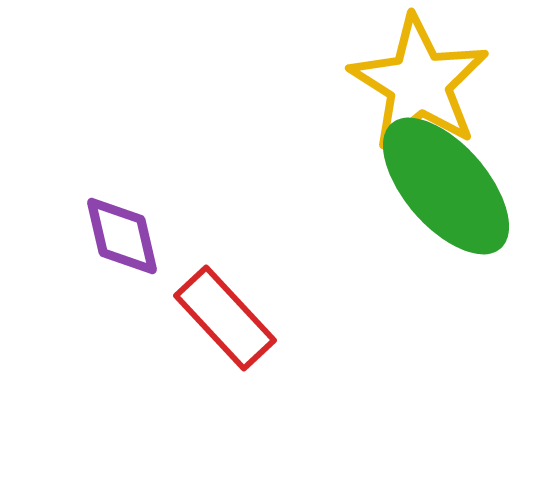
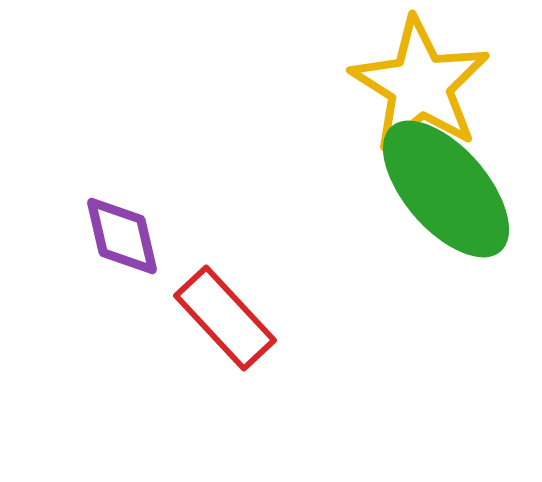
yellow star: moved 1 px right, 2 px down
green ellipse: moved 3 px down
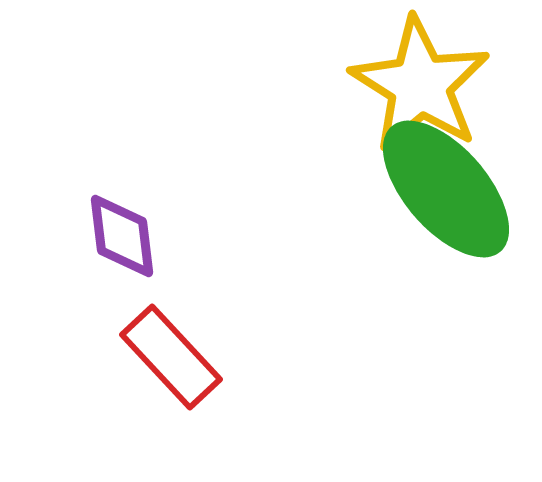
purple diamond: rotated 6 degrees clockwise
red rectangle: moved 54 px left, 39 px down
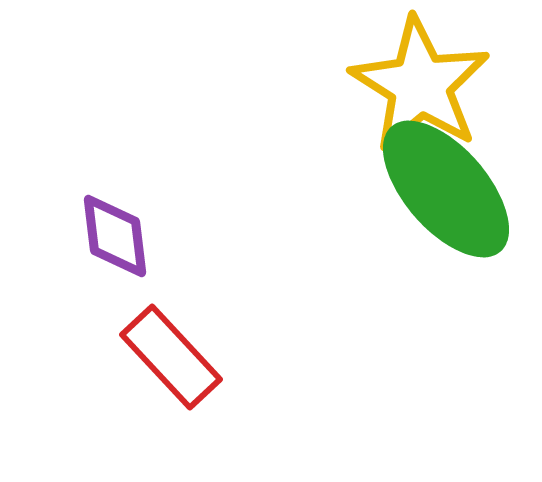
purple diamond: moved 7 px left
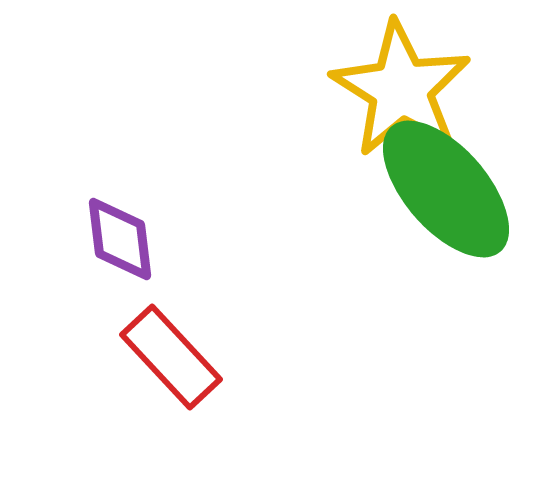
yellow star: moved 19 px left, 4 px down
purple diamond: moved 5 px right, 3 px down
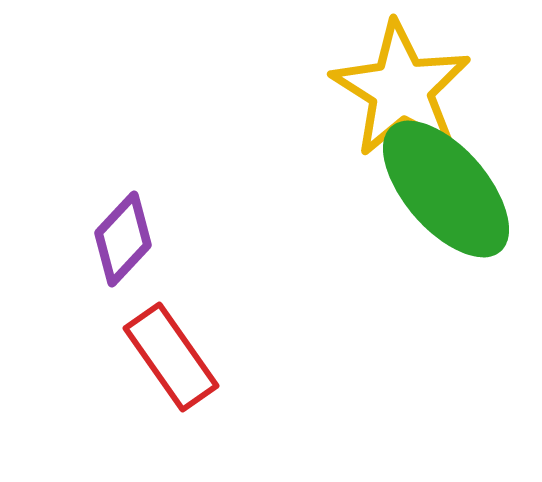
purple diamond: moved 3 px right; rotated 50 degrees clockwise
red rectangle: rotated 8 degrees clockwise
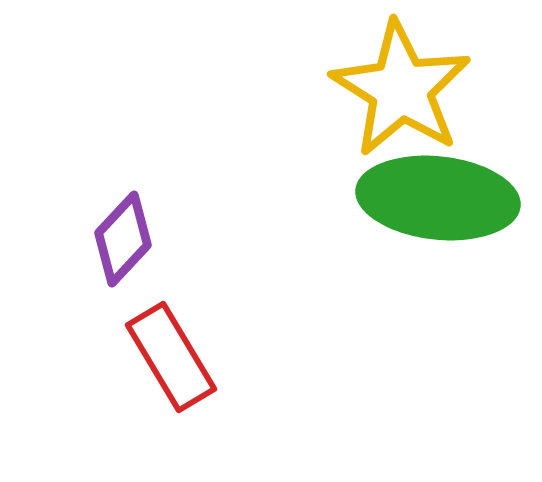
green ellipse: moved 8 px left, 9 px down; rotated 43 degrees counterclockwise
red rectangle: rotated 4 degrees clockwise
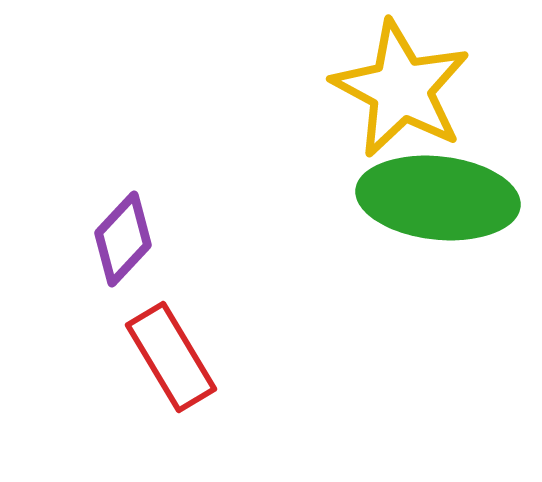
yellow star: rotated 4 degrees counterclockwise
